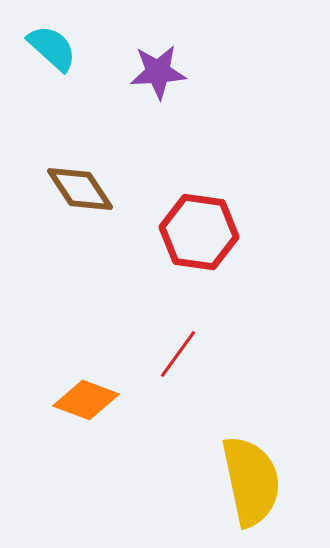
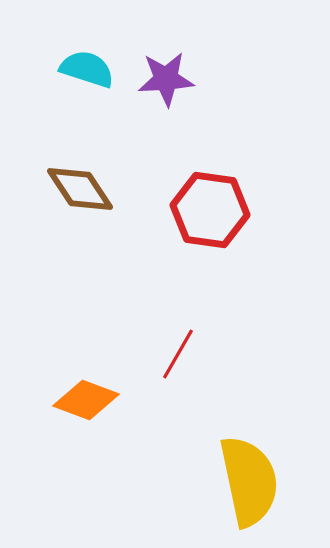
cyan semicircle: moved 35 px right, 21 px down; rotated 24 degrees counterclockwise
purple star: moved 8 px right, 7 px down
red hexagon: moved 11 px right, 22 px up
red line: rotated 6 degrees counterclockwise
yellow semicircle: moved 2 px left
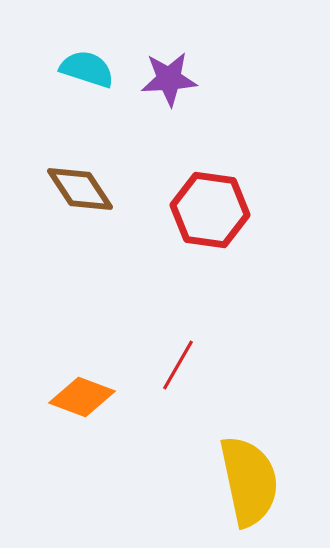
purple star: moved 3 px right
red line: moved 11 px down
orange diamond: moved 4 px left, 3 px up
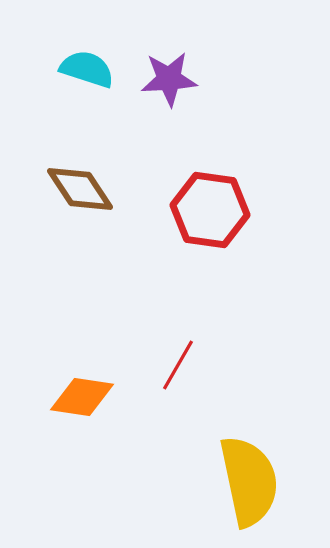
orange diamond: rotated 12 degrees counterclockwise
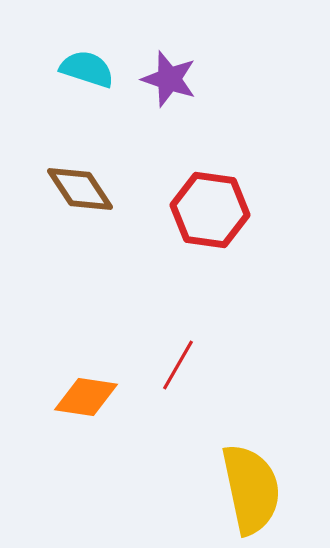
purple star: rotated 22 degrees clockwise
orange diamond: moved 4 px right
yellow semicircle: moved 2 px right, 8 px down
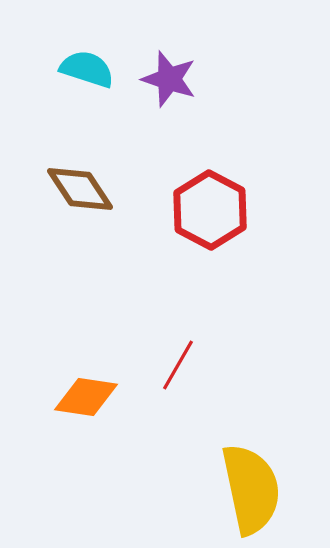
red hexagon: rotated 20 degrees clockwise
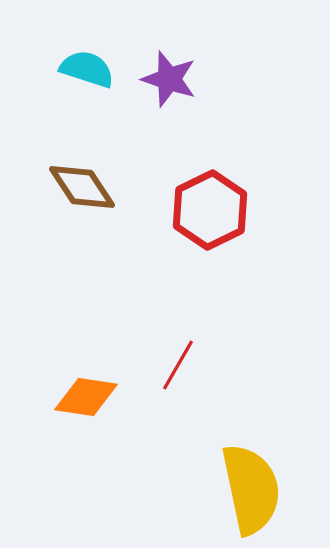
brown diamond: moved 2 px right, 2 px up
red hexagon: rotated 6 degrees clockwise
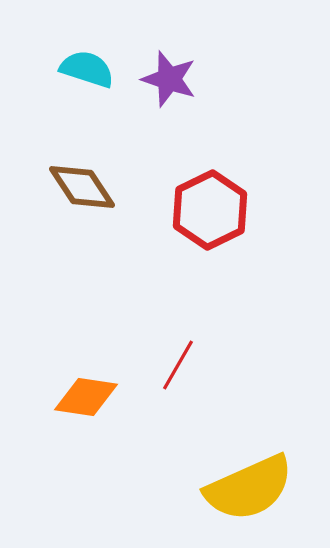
yellow semicircle: moved 2 px left, 1 px up; rotated 78 degrees clockwise
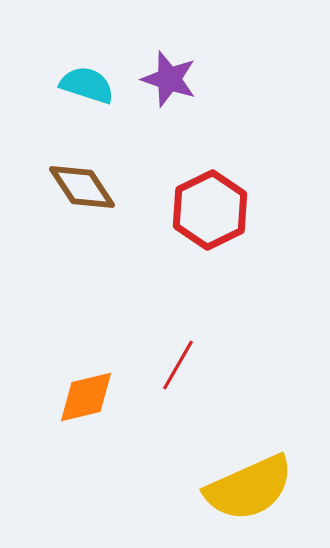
cyan semicircle: moved 16 px down
orange diamond: rotated 22 degrees counterclockwise
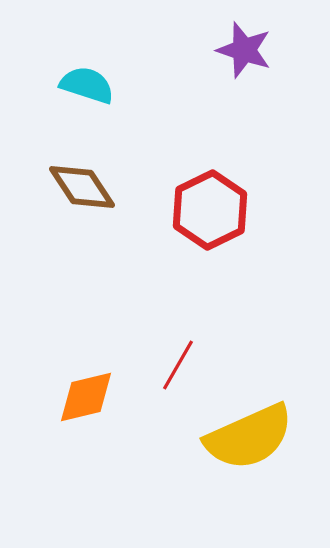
purple star: moved 75 px right, 29 px up
yellow semicircle: moved 51 px up
